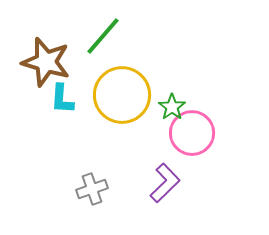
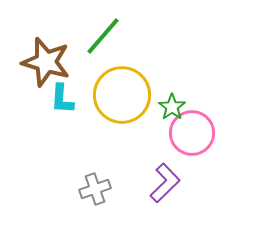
gray cross: moved 3 px right
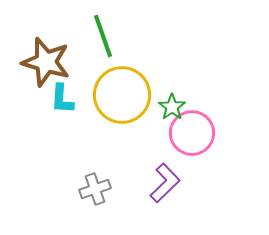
green line: rotated 60 degrees counterclockwise
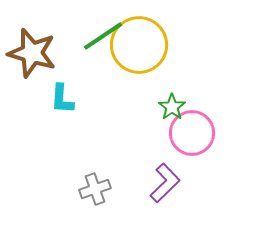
green line: rotated 75 degrees clockwise
brown star: moved 14 px left, 9 px up
yellow circle: moved 17 px right, 50 px up
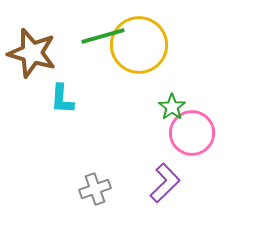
green line: rotated 18 degrees clockwise
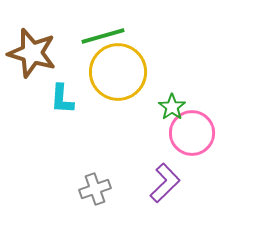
yellow circle: moved 21 px left, 27 px down
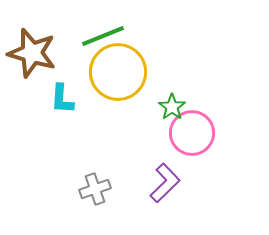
green line: rotated 6 degrees counterclockwise
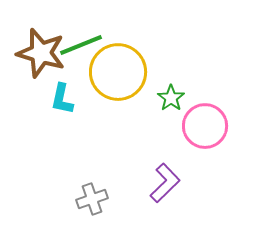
green line: moved 22 px left, 9 px down
brown star: moved 9 px right
cyan L-shape: rotated 8 degrees clockwise
green star: moved 1 px left, 9 px up
pink circle: moved 13 px right, 7 px up
gray cross: moved 3 px left, 10 px down
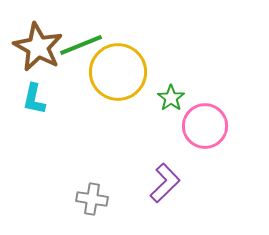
brown star: moved 3 px left, 6 px up; rotated 12 degrees clockwise
cyan L-shape: moved 28 px left
gray cross: rotated 28 degrees clockwise
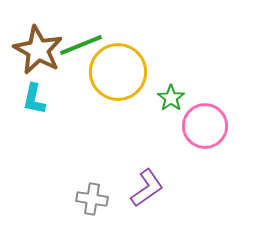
brown star: moved 3 px down
purple L-shape: moved 18 px left, 5 px down; rotated 9 degrees clockwise
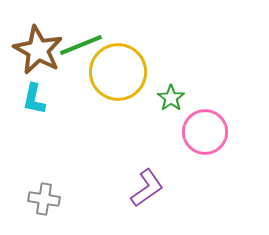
pink circle: moved 6 px down
gray cross: moved 48 px left
